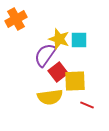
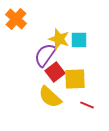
orange cross: rotated 20 degrees counterclockwise
red square: moved 3 px left
yellow square: moved 2 px up
yellow semicircle: rotated 50 degrees clockwise
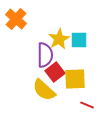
yellow star: rotated 25 degrees clockwise
purple semicircle: rotated 145 degrees clockwise
yellow semicircle: moved 6 px left, 7 px up
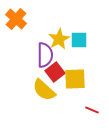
red line: moved 5 px right, 5 px down
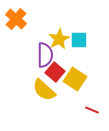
red square: rotated 12 degrees counterclockwise
yellow square: rotated 35 degrees clockwise
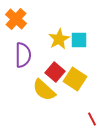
purple semicircle: moved 22 px left
red line: moved 9 px down; rotated 40 degrees clockwise
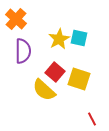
cyan square: moved 2 px up; rotated 12 degrees clockwise
purple semicircle: moved 4 px up
yellow square: moved 4 px right; rotated 15 degrees counterclockwise
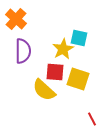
yellow star: moved 4 px right, 10 px down
red square: rotated 36 degrees counterclockwise
yellow square: moved 1 px left
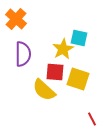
purple semicircle: moved 3 px down
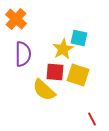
yellow square: moved 4 px up
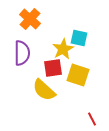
orange cross: moved 14 px right
purple semicircle: moved 1 px left, 1 px up
red square: moved 2 px left, 4 px up; rotated 12 degrees counterclockwise
